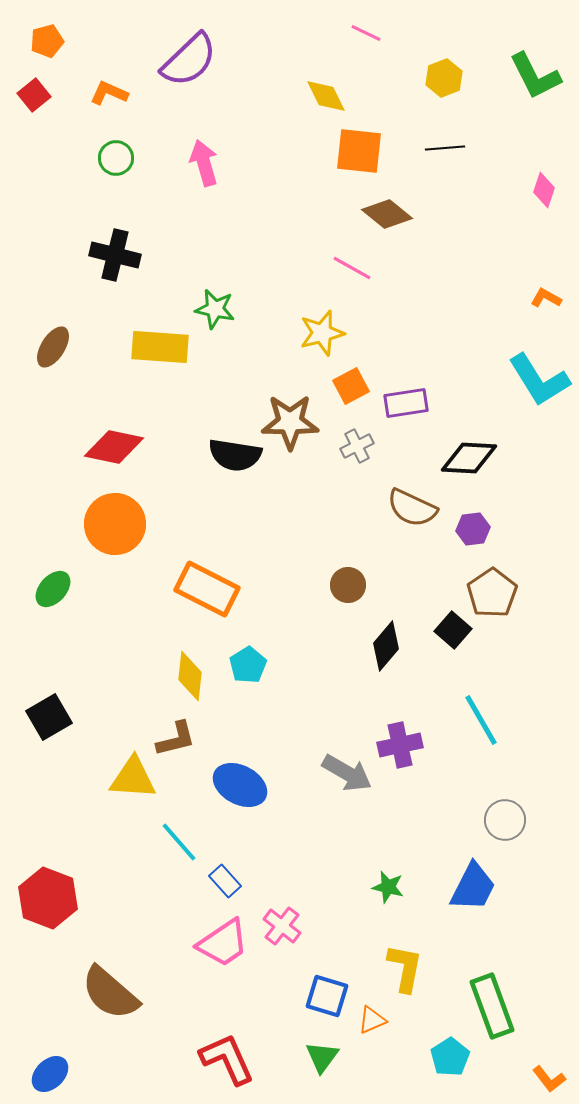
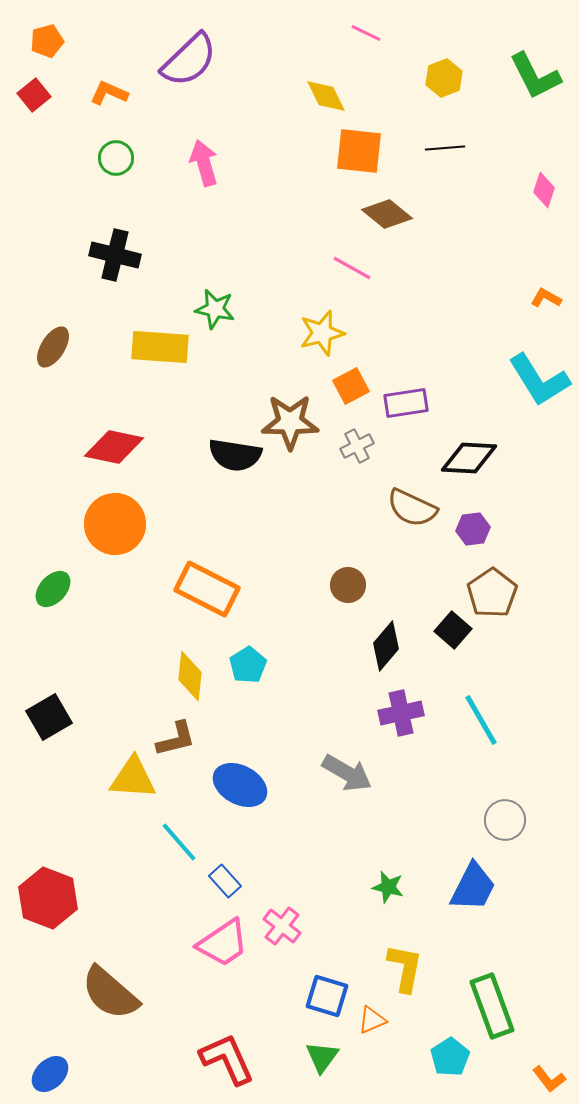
purple cross at (400, 745): moved 1 px right, 32 px up
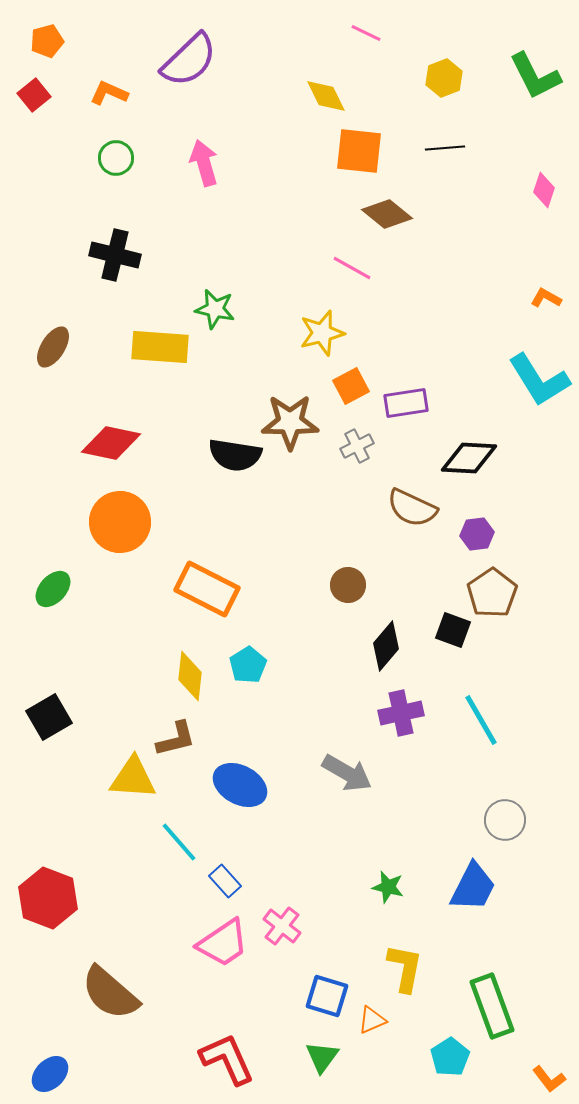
red diamond at (114, 447): moved 3 px left, 4 px up
orange circle at (115, 524): moved 5 px right, 2 px up
purple hexagon at (473, 529): moved 4 px right, 5 px down
black square at (453, 630): rotated 21 degrees counterclockwise
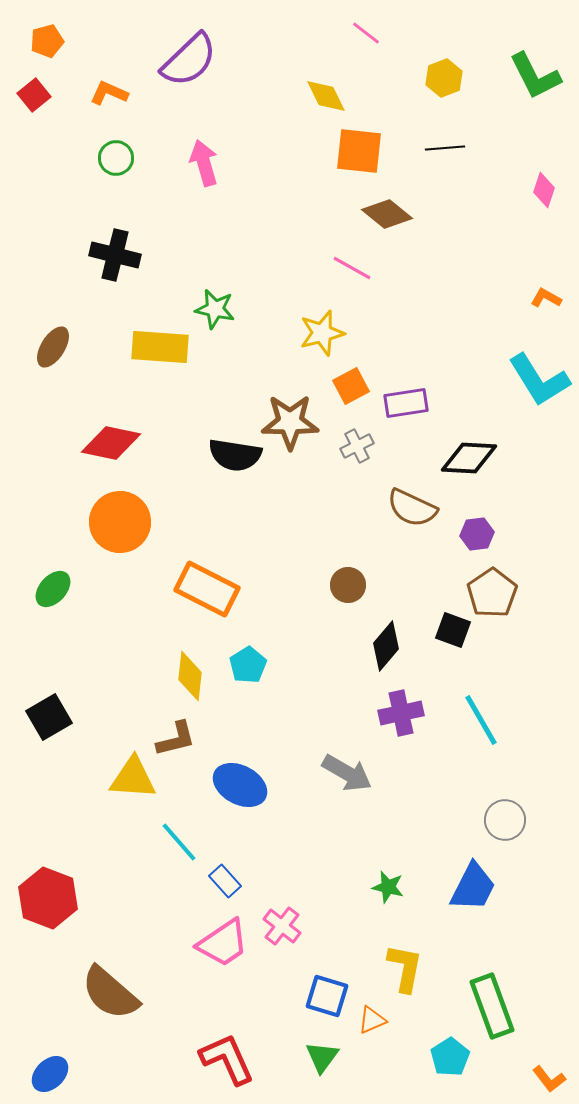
pink line at (366, 33): rotated 12 degrees clockwise
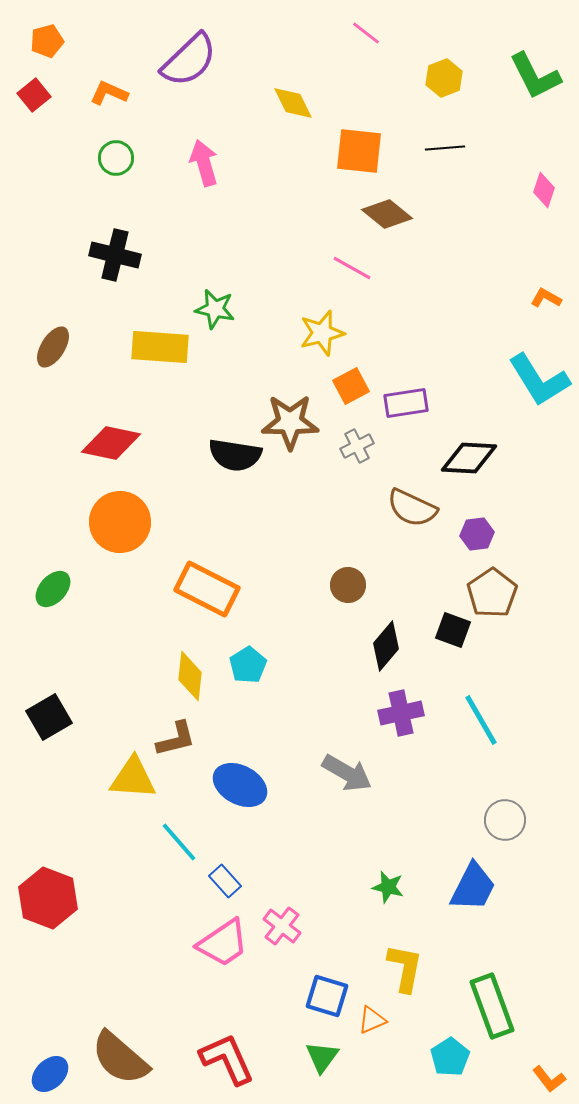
yellow diamond at (326, 96): moved 33 px left, 7 px down
brown semicircle at (110, 993): moved 10 px right, 65 px down
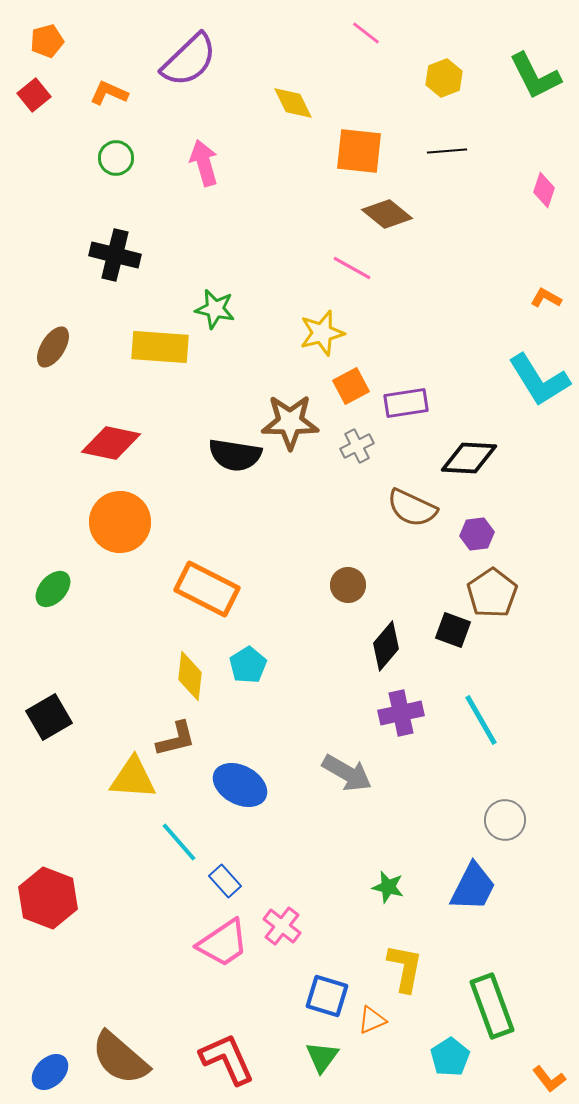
black line at (445, 148): moved 2 px right, 3 px down
blue ellipse at (50, 1074): moved 2 px up
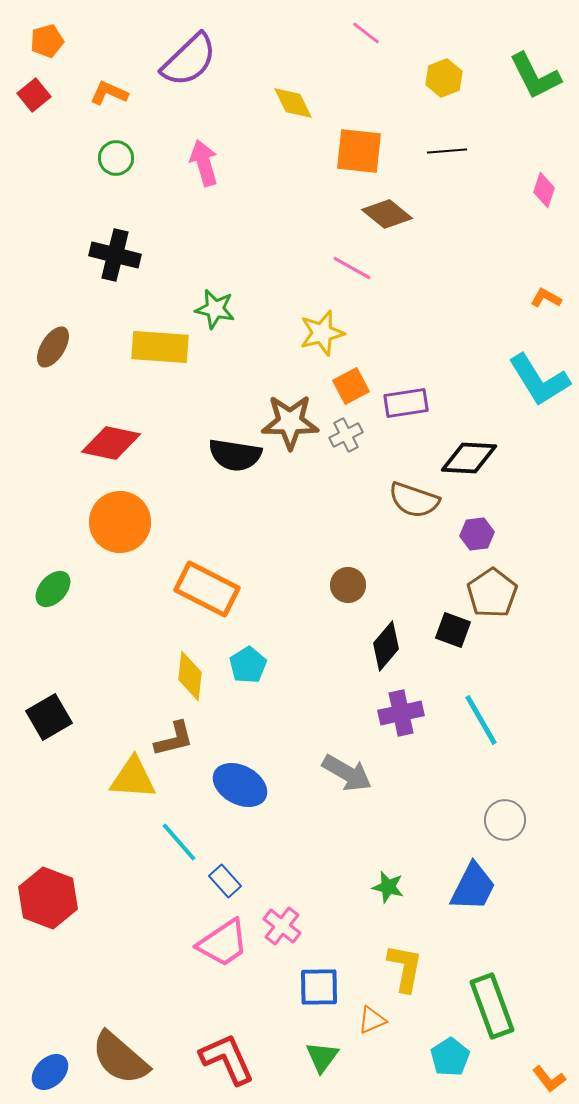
gray cross at (357, 446): moved 11 px left, 11 px up
brown semicircle at (412, 508): moved 2 px right, 8 px up; rotated 6 degrees counterclockwise
brown L-shape at (176, 739): moved 2 px left
blue square at (327, 996): moved 8 px left, 9 px up; rotated 18 degrees counterclockwise
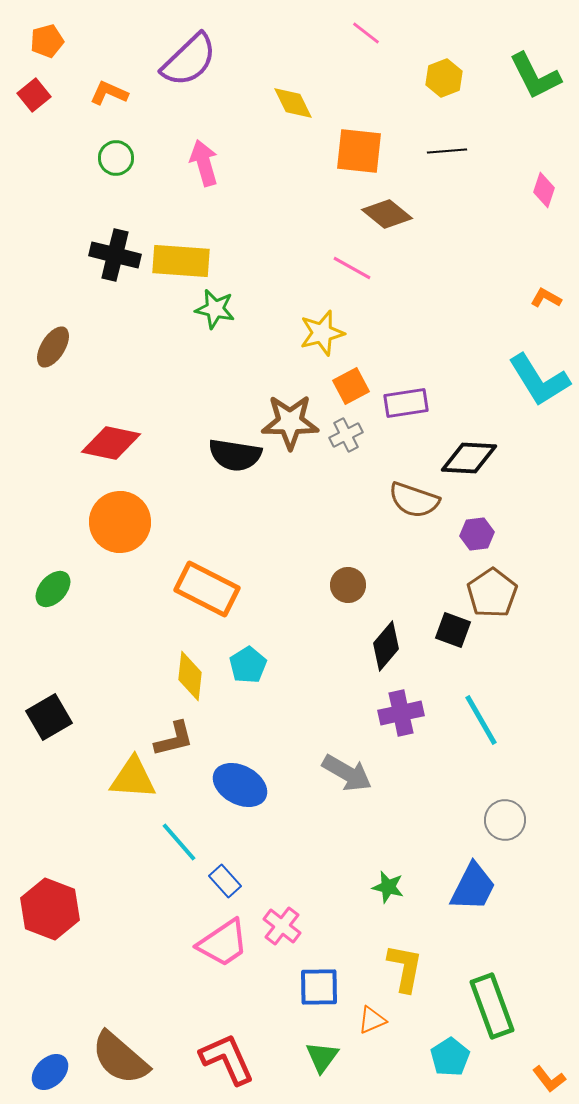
yellow rectangle at (160, 347): moved 21 px right, 86 px up
red hexagon at (48, 898): moved 2 px right, 11 px down
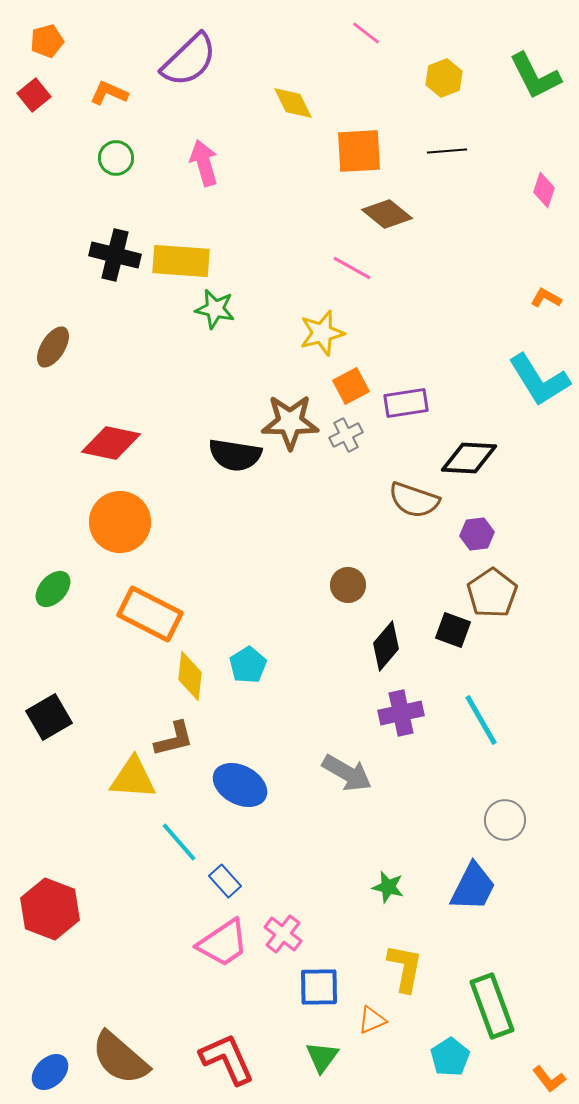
orange square at (359, 151): rotated 9 degrees counterclockwise
orange rectangle at (207, 589): moved 57 px left, 25 px down
pink cross at (282, 926): moved 1 px right, 8 px down
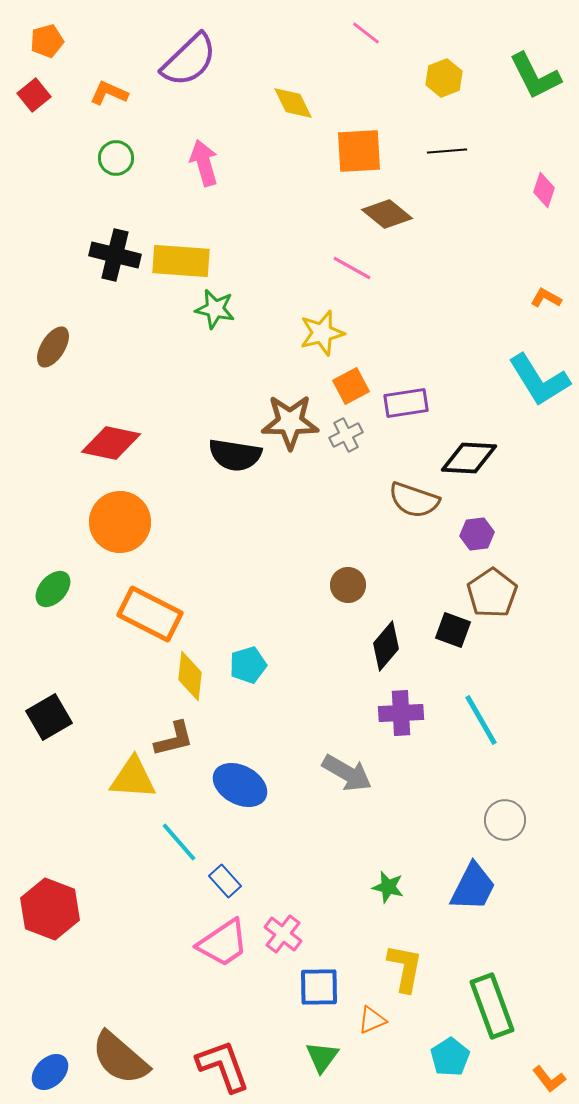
cyan pentagon at (248, 665): rotated 15 degrees clockwise
purple cross at (401, 713): rotated 9 degrees clockwise
red L-shape at (227, 1059): moved 4 px left, 7 px down; rotated 4 degrees clockwise
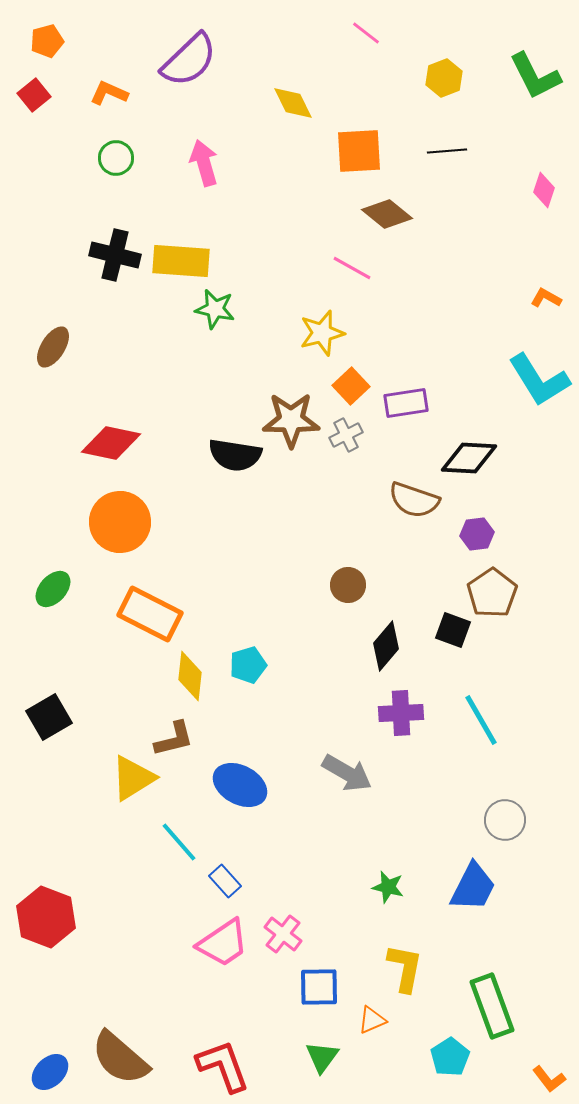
orange square at (351, 386): rotated 15 degrees counterclockwise
brown star at (290, 422): moved 1 px right, 2 px up
yellow triangle at (133, 778): rotated 36 degrees counterclockwise
red hexagon at (50, 909): moved 4 px left, 8 px down
